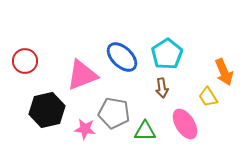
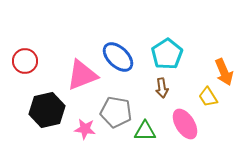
blue ellipse: moved 4 px left
gray pentagon: moved 2 px right, 1 px up
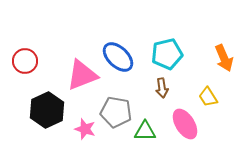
cyan pentagon: rotated 20 degrees clockwise
orange arrow: moved 14 px up
black hexagon: rotated 12 degrees counterclockwise
pink star: rotated 10 degrees clockwise
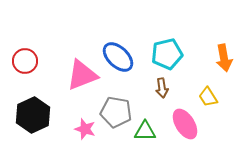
orange arrow: rotated 12 degrees clockwise
black hexagon: moved 14 px left, 5 px down
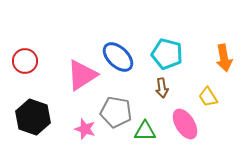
cyan pentagon: rotated 28 degrees clockwise
pink triangle: rotated 12 degrees counterclockwise
black hexagon: moved 2 px down; rotated 16 degrees counterclockwise
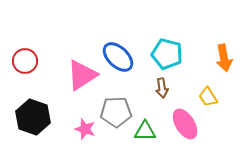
gray pentagon: rotated 12 degrees counterclockwise
